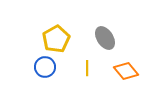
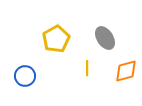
blue circle: moved 20 px left, 9 px down
orange diamond: rotated 65 degrees counterclockwise
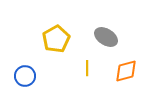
gray ellipse: moved 1 px right, 1 px up; rotated 25 degrees counterclockwise
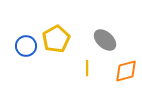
gray ellipse: moved 1 px left, 3 px down; rotated 10 degrees clockwise
blue circle: moved 1 px right, 30 px up
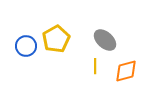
yellow line: moved 8 px right, 2 px up
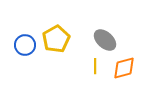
blue circle: moved 1 px left, 1 px up
orange diamond: moved 2 px left, 3 px up
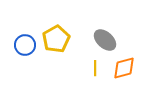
yellow line: moved 2 px down
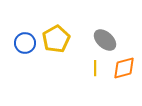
blue circle: moved 2 px up
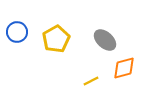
blue circle: moved 8 px left, 11 px up
yellow line: moved 4 px left, 13 px down; rotated 63 degrees clockwise
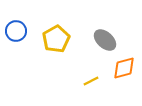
blue circle: moved 1 px left, 1 px up
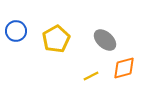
yellow line: moved 5 px up
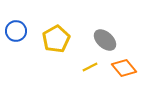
orange diamond: rotated 65 degrees clockwise
yellow line: moved 1 px left, 9 px up
